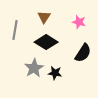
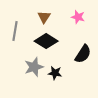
pink star: moved 1 px left, 5 px up
gray line: moved 1 px down
black diamond: moved 1 px up
black semicircle: moved 1 px down
gray star: moved 1 px up; rotated 12 degrees clockwise
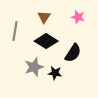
black semicircle: moved 10 px left, 1 px up
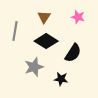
black star: moved 6 px right, 6 px down
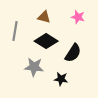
brown triangle: rotated 48 degrees counterclockwise
gray star: rotated 24 degrees clockwise
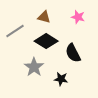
gray line: rotated 48 degrees clockwise
black semicircle: rotated 120 degrees clockwise
gray star: rotated 30 degrees clockwise
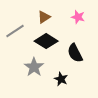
brown triangle: rotated 48 degrees counterclockwise
black semicircle: moved 2 px right
black star: rotated 16 degrees clockwise
